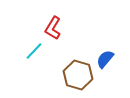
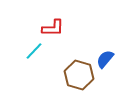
red L-shape: rotated 120 degrees counterclockwise
brown hexagon: moved 1 px right
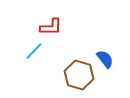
red L-shape: moved 2 px left, 1 px up
blue semicircle: rotated 102 degrees clockwise
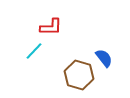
blue semicircle: moved 1 px left, 1 px up
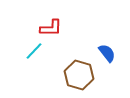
red L-shape: moved 1 px down
blue semicircle: moved 3 px right, 5 px up
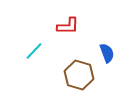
red L-shape: moved 17 px right, 2 px up
blue semicircle: rotated 18 degrees clockwise
